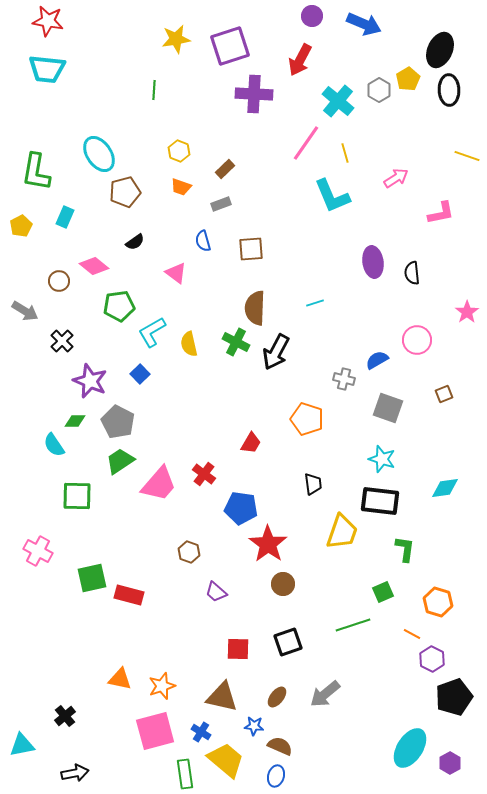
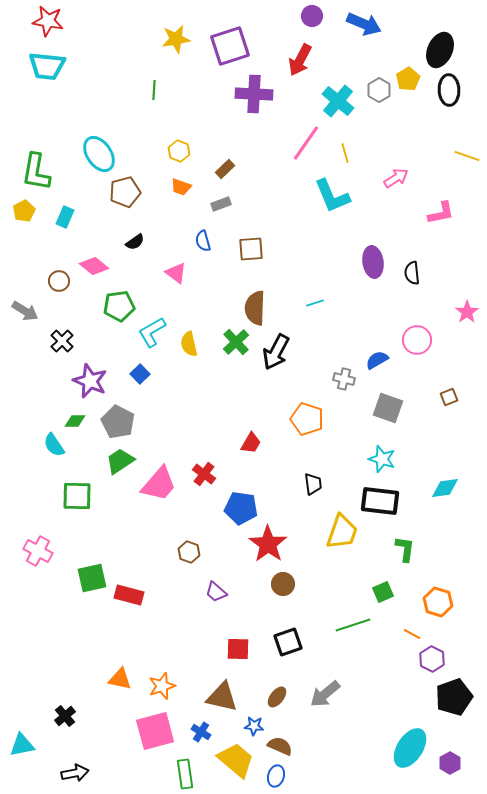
cyan trapezoid at (47, 69): moved 3 px up
yellow pentagon at (21, 226): moved 3 px right, 15 px up
green cross at (236, 342): rotated 20 degrees clockwise
brown square at (444, 394): moved 5 px right, 3 px down
yellow trapezoid at (226, 760): moved 10 px right
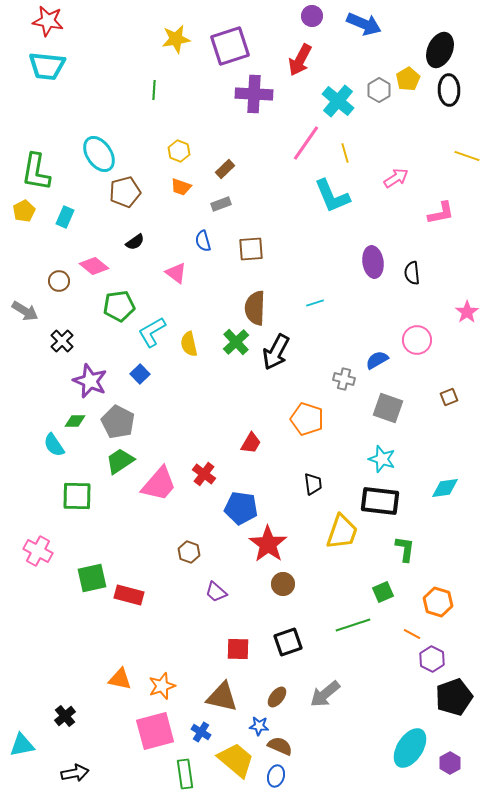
blue star at (254, 726): moved 5 px right
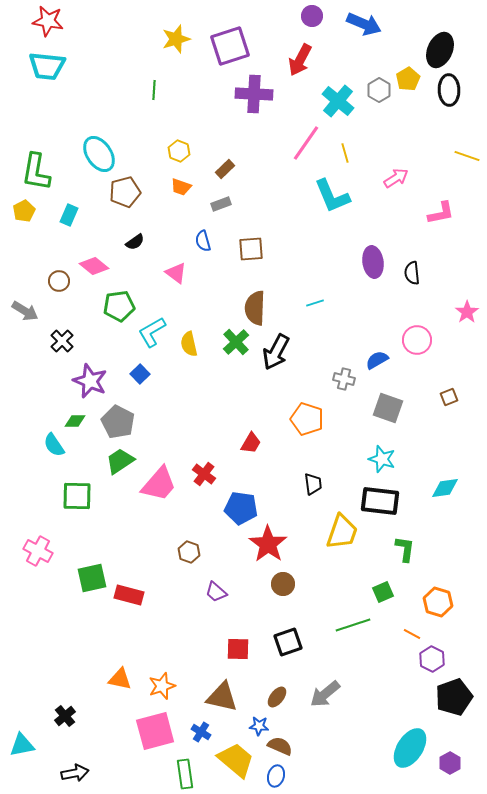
yellow star at (176, 39): rotated 8 degrees counterclockwise
cyan rectangle at (65, 217): moved 4 px right, 2 px up
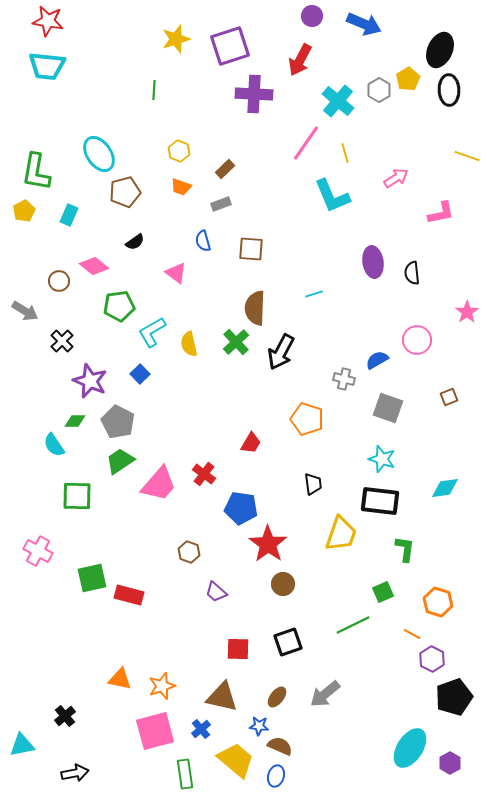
brown square at (251, 249): rotated 8 degrees clockwise
cyan line at (315, 303): moved 1 px left, 9 px up
black arrow at (276, 352): moved 5 px right
yellow trapezoid at (342, 532): moved 1 px left, 2 px down
green line at (353, 625): rotated 8 degrees counterclockwise
blue cross at (201, 732): moved 3 px up; rotated 18 degrees clockwise
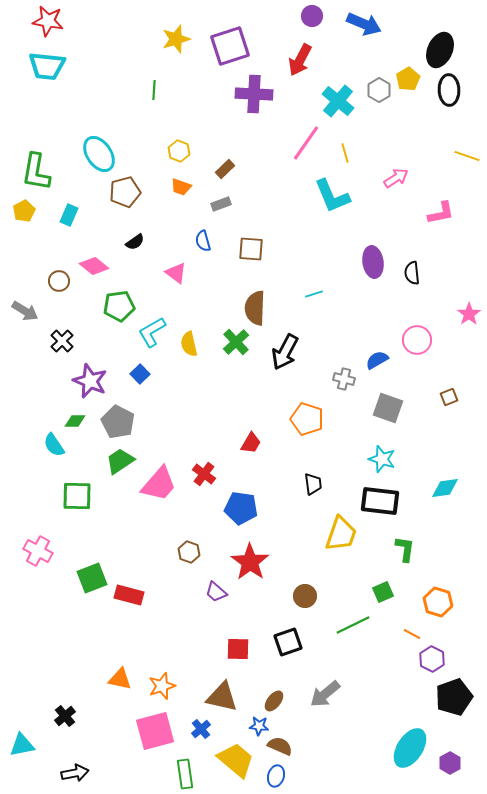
pink star at (467, 312): moved 2 px right, 2 px down
black arrow at (281, 352): moved 4 px right
red star at (268, 544): moved 18 px left, 18 px down
green square at (92, 578): rotated 8 degrees counterclockwise
brown circle at (283, 584): moved 22 px right, 12 px down
brown ellipse at (277, 697): moved 3 px left, 4 px down
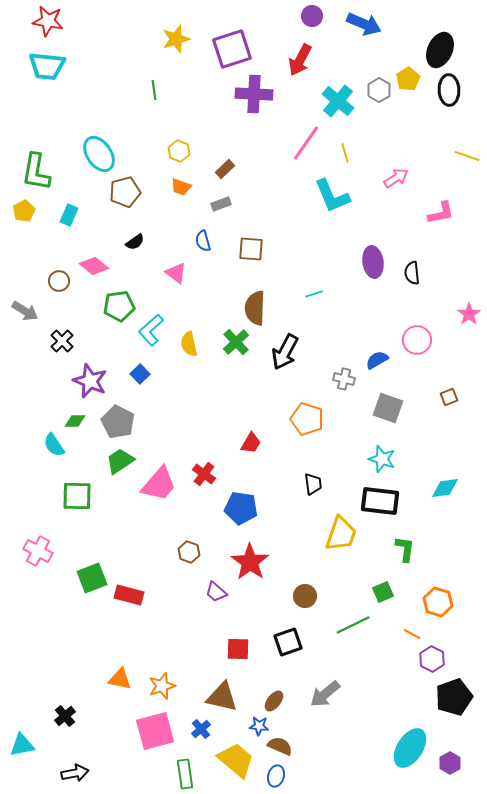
purple square at (230, 46): moved 2 px right, 3 px down
green line at (154, 90): rotated 12 degrees counterclockwise
cyan L-shape at (152, 332): moved 1 px left, 2 px up; rotated 12 degrees counterclockwise
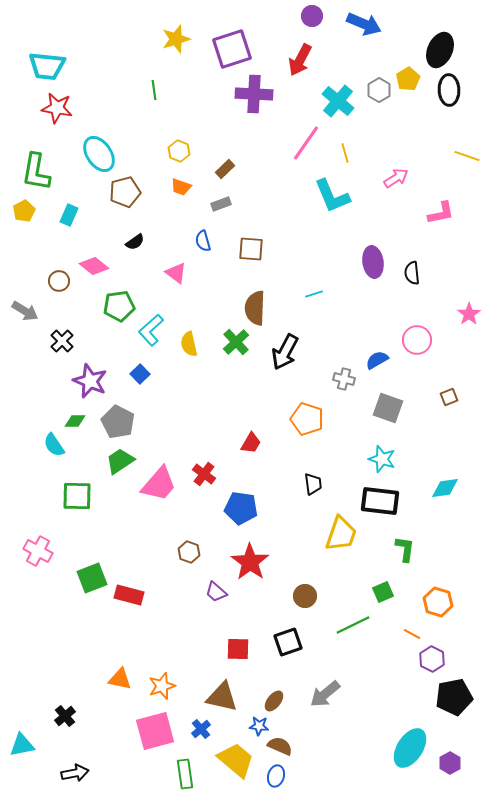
red star at (48, 21): moved 9 px right, 87 px down
black pentagon at (454, 697): rotated 9 degrees clockwise
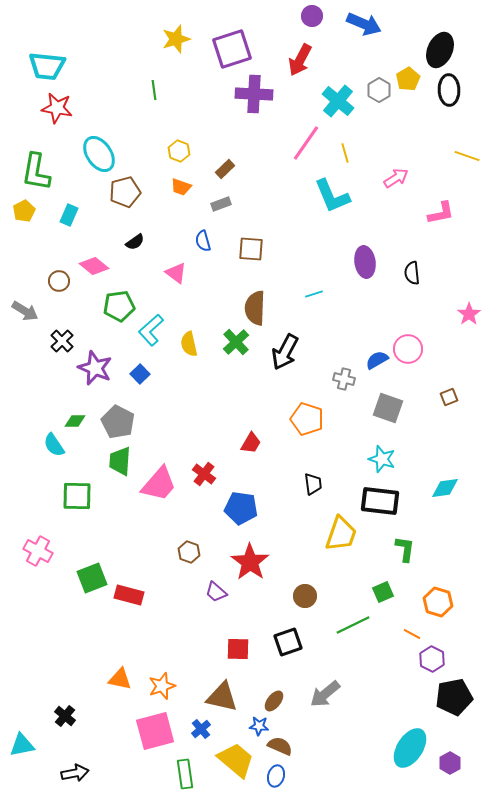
purple ellipse at (373, 262): moved 8 px left
pink circle at (417, 340): moved 9 px left, 9 px down
purple star at (90, 381): moved 5 px right, 13 px up
green trapezoid at (120, 461): rotated 52 degrees counterclockwise
black cross at (65, 716): rotated 10 degrees counterclockwise
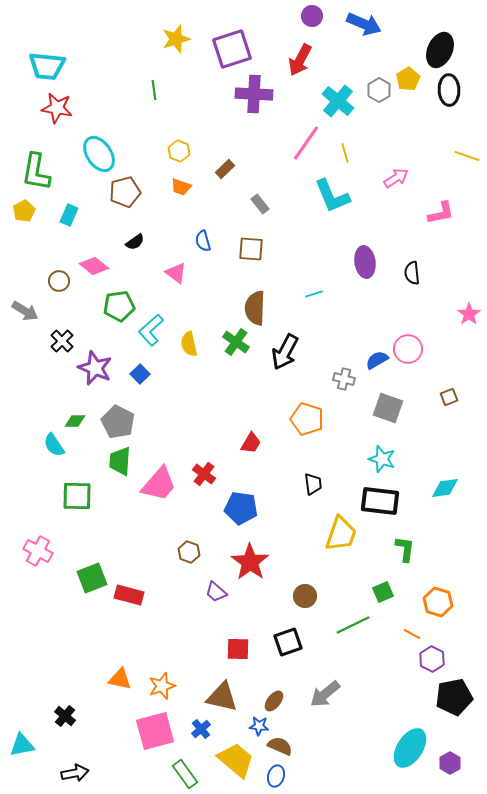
gray rectangle at (221, 204): moved 39 px right; rotated 72 degrees clockwise
green cross at (236, 342): rotated 12 degrees counterclockwise
green rectangle at (185, 774): rotated 28 degrees counterclockwise
